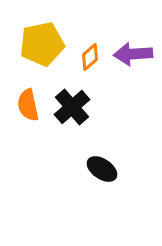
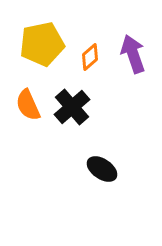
purple arrow: rotated 75 degrees clockwise
orange semicircle: rotated 12 degrees counterclockwise
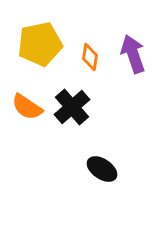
yellow pentagon: moved 2 px left
orange diamond: rotated 40 degrees counterclockwise
orange semicircle: moved 1 px left, 2 px down; rotated 32 degrees counterclockwise
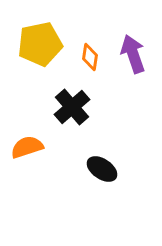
orange semicircle: moved 40 px down; rotated 128 degrees clockwise
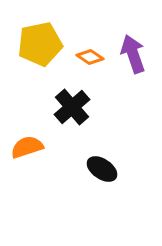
orange diamond: rotated 64 degrees counterclockwise
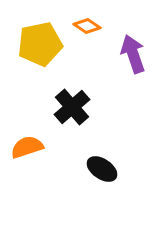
orange diamond: moved 3 px left, 31 px up
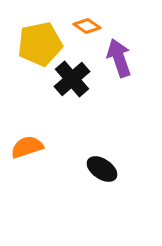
purple arrow: moved 14 px left, 4 px down
black cross: moved 28 px up
